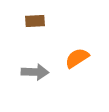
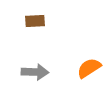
orange semicircle: moved 12 px right, 10 px down
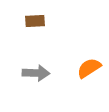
gray arrow: moved 1 px right, 1 px down
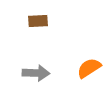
brown rectangle: moved 3 px right
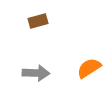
brown rectangle: rotated 12 degrees counterclockwise
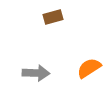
brown rectangle: moved 15 px right, 4 px up
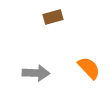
orange semicircle: rotated 80 degrees clockwise
